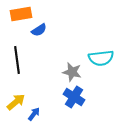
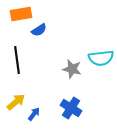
gray star: moved 3 px up
blue cross: moved 3 px left, 11 px down
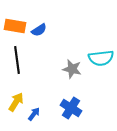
orange rectangle: moved 6 px left, 12 px down; rotated 20 degrees clockwise
yellow arrow: rotated 18 degrees counterclockwise
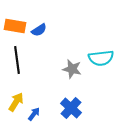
blue cross: rotated 10 degrees clockwise
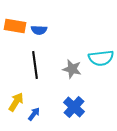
blue semicircle: rotated 35 degrees clockwise
black line: moved 18 px right, 5 px down
blue cross: moved 3 px right, 1 px up
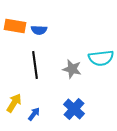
yellow arrow: moved 2 px left, 1 px down
blue cross: moved 2 px down
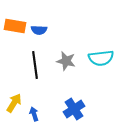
gray star: moved 6 px left, 8 px up
blue cross: rotated 15 degrees clockwise
blue arrow: rotated 56 degrees counterclockwise
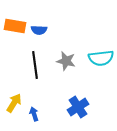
blue cross: moved 4 px right, 2 px up
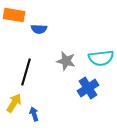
orange rectangle: moved 1 px left, 11 px up
blue semicircle: moved 1 px up
black line: moved 9 px left, 7 px down; rotated 24 degrees clockwise
blue cross: moved 10 px right, 19 px up
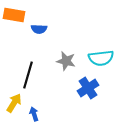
black line: moved 2 px right, 3 px down
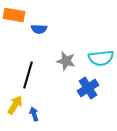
yellow arrow: moved 1 px right, 2 px down
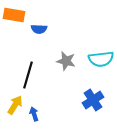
cyan semicircle: moved 1 px down
blue cross: moved 5 px right, 12 px down
